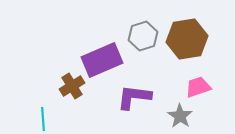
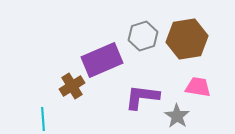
pink trapezoid: rotated 28 degrees clockwise
purple L-shape: moved 8 px right
gray star: moved 3 px left
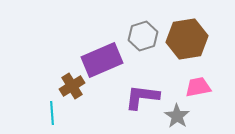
pink trapezoid: rotated 20 degrees counterclockwise
cyan line: moved 9 px right, 6 px up
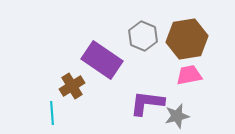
gray hexagon: rotated 20 degrees counterclockwise
purple rectangle: rotated 57 degrees clockwise
pink trapezoid: moved 9 px left, 12 px up
purple L-shape: moved 5 px right, 6 px down
gray star: rotated 25 degrees clockwise
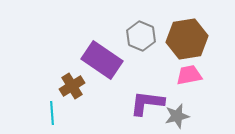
gray hexagon: moved 2 px left
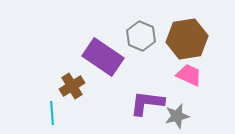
purple rectangle: moved 1 px right, 3 px up
pink trapezoid: rotated 36 degrees clockwise
